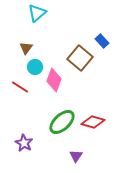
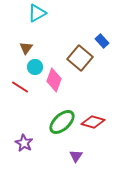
cyan triangle: rotated 12 degrees clockwise
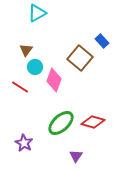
brown triangle: moved 2 px down
green ellipse: moved 1 px left, 1 px down
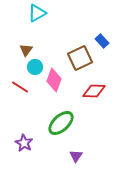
brown square: rotated 25 degrees clockwise
red diamond: moved 1 px right, 31 px up; rotated 15 degrees counterclockwise
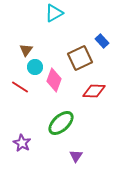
cyan triangle: moved 17 px right
purple star: moved 2 px left
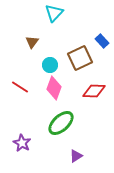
cyan triangle: rotated 18 degrees counterclockwise
brown triangle: moved 6 px right, 8 px up
cyan circle: moved 15 px right, 2 px up
pink diamond: moved 8 px down
purple triangle: rotated 24 degrees clockwise
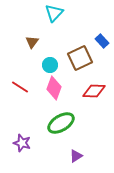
green ellipse: rotated 12 degrees clockwise
purple star: rotated 12 degrees counterclockwise
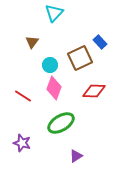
blue rectangle: moved 2 px left, 1 px down
red line: moved 3 px right, 9 px down
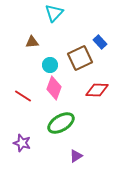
brown triangle: rotated 48 degrees clockwise
red diamond: moved 3 px right, 1 px up
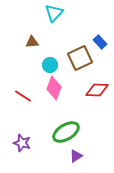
green ellipse: moved 5 px right, 9 px down
